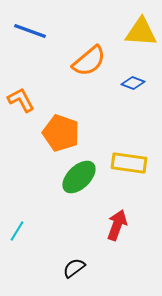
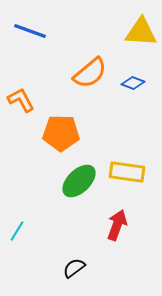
orange semicircle: moved 1 px right, 12 px down
orange pentagon: rotated 18 degrees counterclockwise
yellow rectangle: moved 2 px left, 9 px down
green ellipse: moved 4 px down
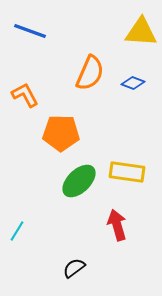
orange semicircle: rotated 27 degrees counterclockwise
orange L-shape: moved 4 px right, 5 px up
red arrow: rotated 36 degrees counterclockwise
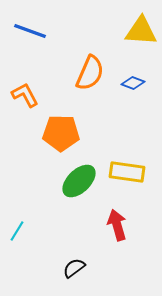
yellow triangle: moved 1 px up
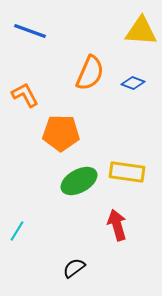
green ellipse: rotated 15 degrees clockwise
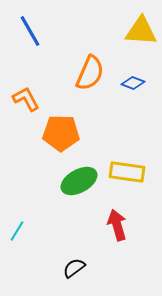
blue line: rotated 40 degrees clockwise
orange L-shape: moved 1 px right, 4 px down
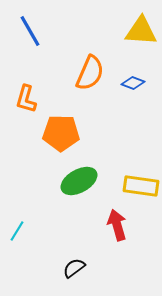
orange L-shape: rotated 136 degrees counterclockwise
yellow rectangle: moved 14 px right, 14 px down
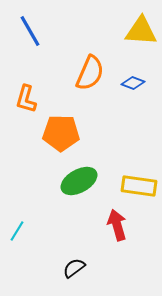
yellow rectangle: moved 2 px left
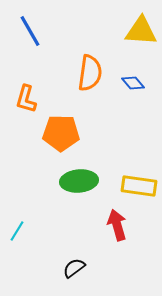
orange semicircle: rotated 15 degrees counterclockwise
blue diamond: rotated 30 degrees clockwise
green ellipse: rotated 24 degrees clockwise
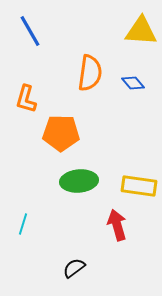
cyan line: moved 6 px right, 7 px up; rotated 15 degrees counterclockwise
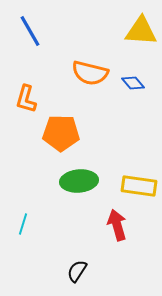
orange semicircle: rotated 96 degrees clockwise
black semicircle: moved 3 px right, 3 px down; rotated 20 degrees counterclockwise
